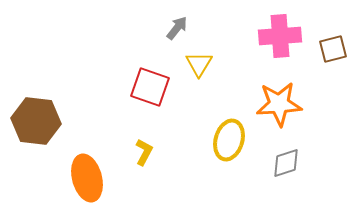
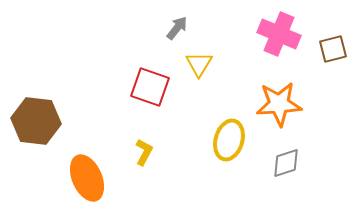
pink cross: moved 1 px left, 2 px up; rotated 27 degrees clockwise
orange ellipse: rotated 9 degrees counterclockwise
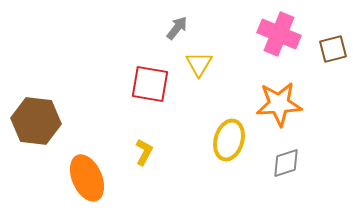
red square: moved 3 px up; rotated 9 degrees counterclockwise
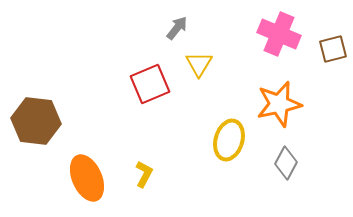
red square: rotated 33 degrees counterclockwise
orange star: rotated 9 degrees counterclockwise
yellow L-shape: moved 22 px down
gray diamond: rotated 44 degrees counterclockwise
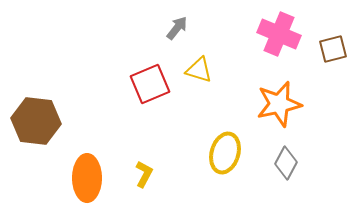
yellow triangle: moved 6 px down; rotated 44 degrees counterclockwise
yellow ellipse: moved 4 px left, 13 px down
orange ellipse: rotated 24 degrees clockwise
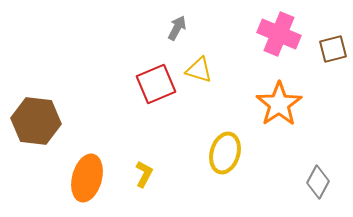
gray arrow: rotated 10 degrees counterclockwise
red square: moved 6 px right
orange star: rotated 21 degrees counterclockwise
gray diamond: moved 32 px right, 19 px down
orange ellipse: rotated 15 degrees clockwise
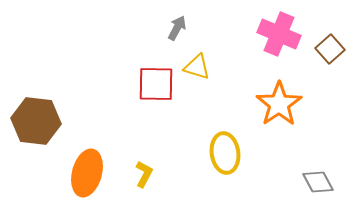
brown square: moved 3 px left; rotated 28 degrees counterclockwise
yellow triangle: moved 2 px left, 3 px up
red square: rotated 24 degrees clockwise
yellow ellipse: rotated 24 degrees counterclockwise
orange ellipse: moved 5 px up
gray diamond: rotated 56 degrees counterclockwise
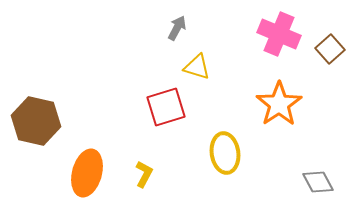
red square: moved 10 px right, 23 px down; rotated 18 degrees counterclockwise
brown hexagon: rotated 6 degrees clockwise
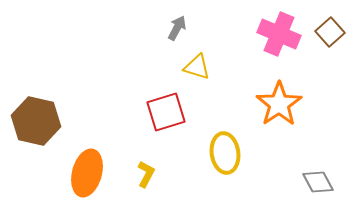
brown square: moved 17 px up
red square: moved 5 px down
yellow L-shape: moved 2 px right
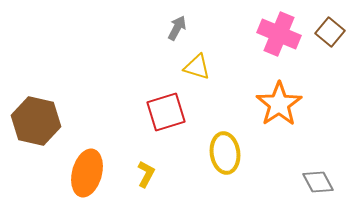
brown square: rotated 8 degrees counterclockwise
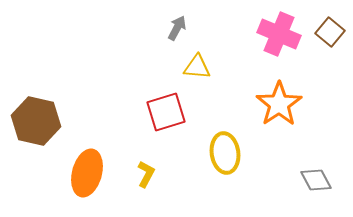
yellow triangle: rotated 12 degrees counterclockwise
gray diamond: moved 2 px left, 2 px up
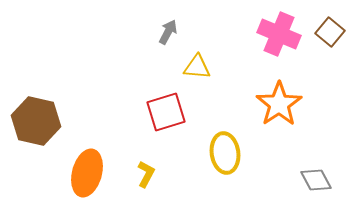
gray arrow: moved 9 px left, 4 px down
